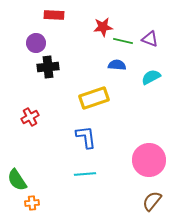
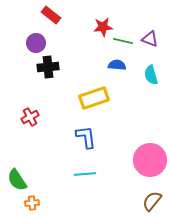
red rectangle: moved 3 px left; rotated 36 degrees clockwise
cyan semicircle: moved 2 px up; rotated 78 degrees counterclockwise
pink circle: moved 1 px right
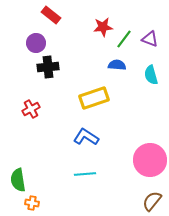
green line: moved 1 px right, 2 px up; rotated 66 degrees counterclockwise
red cross: moved 1 px right, 8 px up
blue L-shape: rotated 50 degrees counterclockwise
green semicircle: moved 1 px right; rotated 25 degrees clockwise
orange cross: rotated 16 degrees clockwise
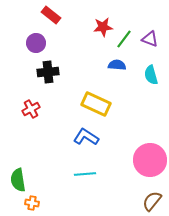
black cross: moved 5 px down
yellow rectangle: moved 2 px right, 6 px down; rotated 44 degrees clockwise
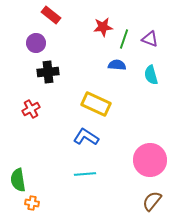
green line: rotated 18 degrees counterclockwise
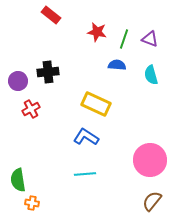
red star: moved 6 px left, 5 px down; rotated 18 degrees clockwise
purple circle: moved 18 px left, 38 px down
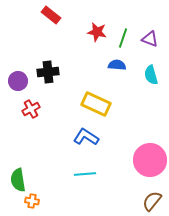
green line: moved 1 px left, 1 px up
orange cross: moved 2 px up
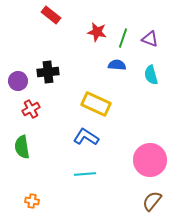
green semicircle: moved 4 px right, 33 px up
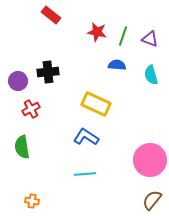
green line: moved 2 px up
brown semicircle: moved 1 px up
